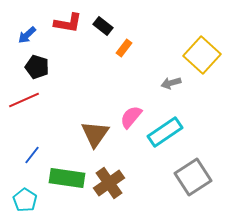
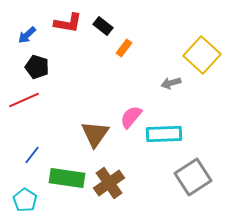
cyan rectangle: moved 1 px left, 2 px down; rotated 32 degrees clockwise
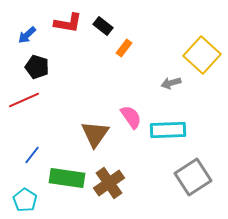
pink semicircle: rotated 105 degrees clockwise
cyan rectangle: moved 4 px right, 4 px up
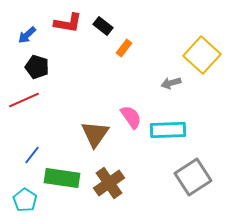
green rectangle: moved 5 px left
